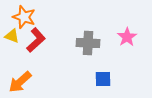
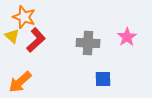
yellow triangle: rotated 21 degrees clockwise
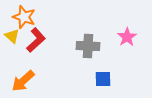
gray cross: moved 3 px down
orange arrow: moved 3 px right, 1 px up
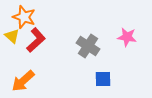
pink star: rotated 30 degrees counterclockwise
gray cross: rotated 30 degrees clockwise
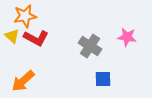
orange star: moved 1 px right, 1 px up; rotated 30 degrees counterclockwise
red L-shape: moved 2 px up; rotated 70 degrees clockwise
gray cross: moved 2 px right
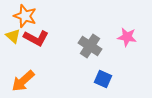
orange star: rotated 30 degrees clockwise
yellow triangle: moved 1 px right
blue square: rotated 24 degrees clockwise
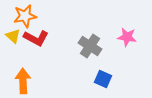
orange star: rotated 30 degrees counterclockwise
orange arrow: rotated 130 degrees clockwise
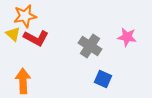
yellow triangle: moved 2 px up
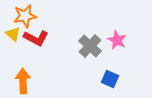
pink star: moved 10 px left, 3 px down; rotated 18 degrees clockwise
gray cross: rotated 10 degrees clockwise
blue square: moved 7 px right
